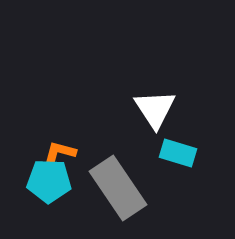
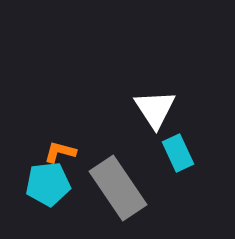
cyan rectangle: rotated 48 degrees clockwise
cyan pentagon: moved 1 px left, 3 px down; rotated 9 degrees counterclockwise
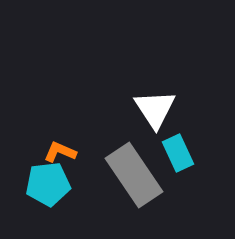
orange L-shape: rotated 8 degrees clockwise
gray rectangle: moved 16 px right, 13 px up
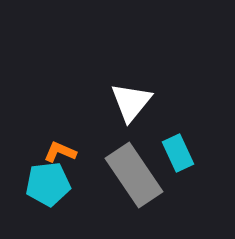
white triangle: moved 24 px left, 7 px up; rotated 12 degrees clockwise
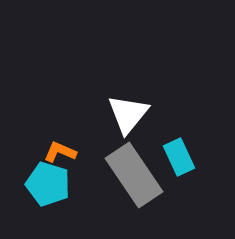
white triangle: moved 3 px left, 12 px down
cyan rectangle: moved 1 px right, 4 px down
cyan pentagon: rotated 24 degrees clockwise
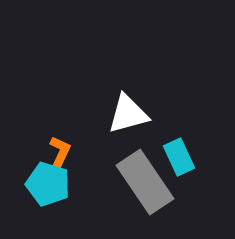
white triangle: rotated 36 degrees clockwise
orange L-shape: rotated 92 degrees clockwise
gray rectangle: moved 11 px right, 7 px down
